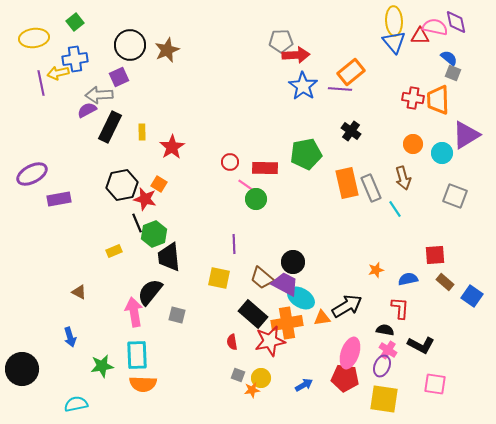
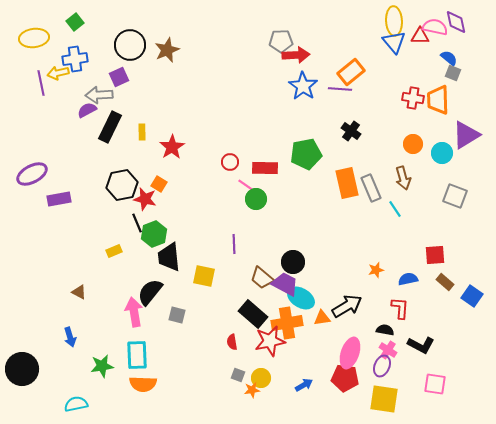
yellow square at (219, 278): moved 15 px left, 2 px up
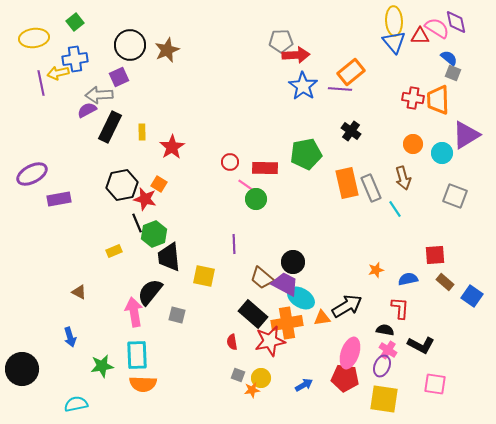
pink semicircle at (435, 27): moved 2 px right, 1 px down; rotated 20 degrees clockwise
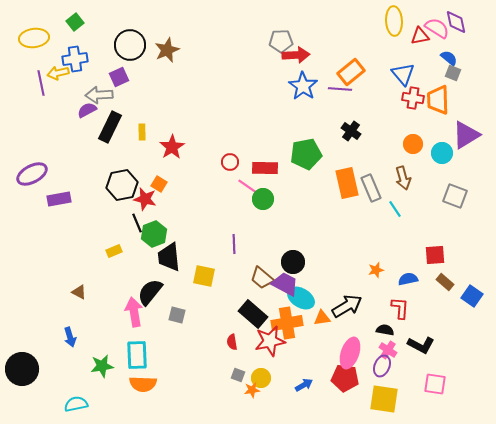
red triangle at (420, 36): rotated 12 degrees counterclockwise
blue triangle at (394, 42): moved 9 px right, 32 px down
green circle at (256, 199): moved 7 px right
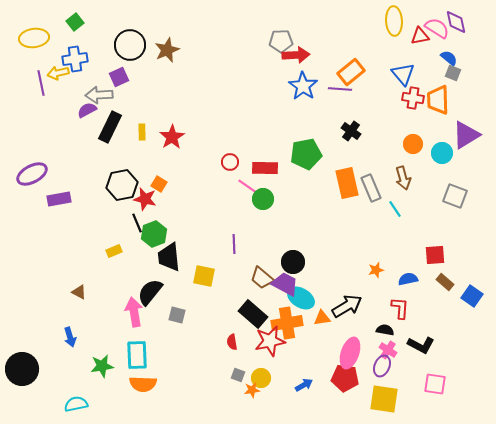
red star at (172, 147): moved 10 px up
